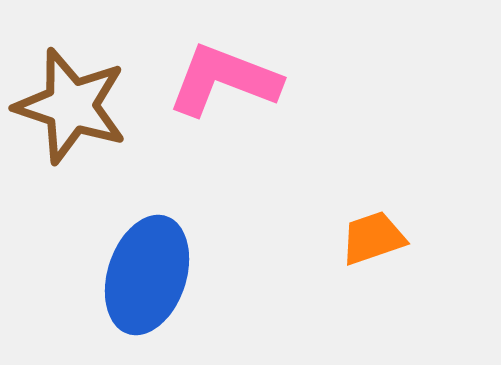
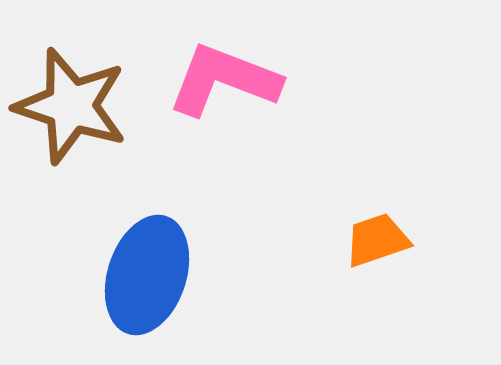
orange trapezoid: moved 4 px right, 2 px down
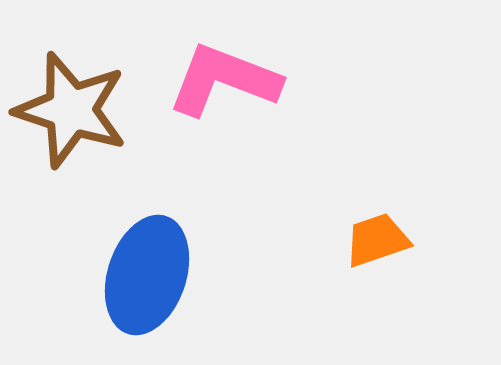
brown star: moved 4 px down
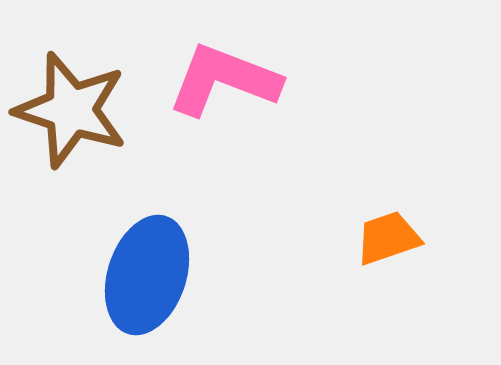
orange trapezoid: moved 11 px right, 2 px up
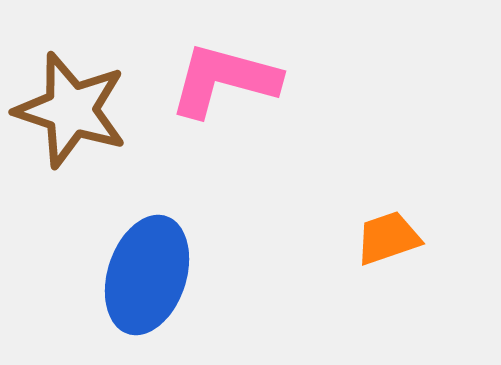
pink L-shape: rotated 6 degrees counterclockwise
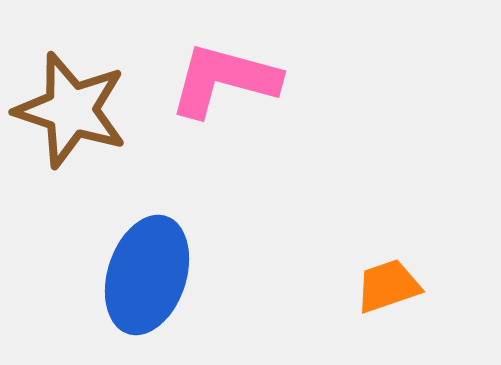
orange trapezoid: moved 48 px down
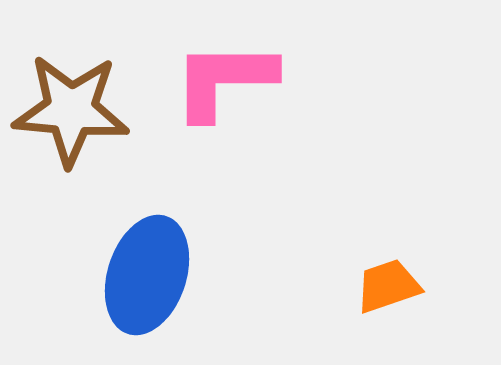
pink L-shape: rotated 15 degrees counterclockwise
brown star: rotated 13 degrees counterclockwise
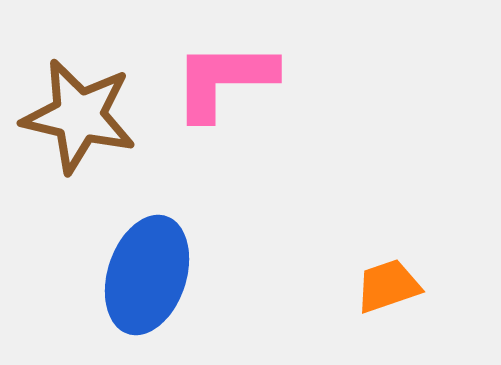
brown star: moved 8 px right, 6 px down; rotated 8 degrees clockwise
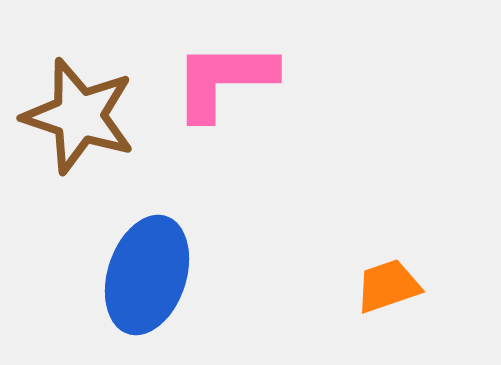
brown star: rotated 5 degrees clockwise
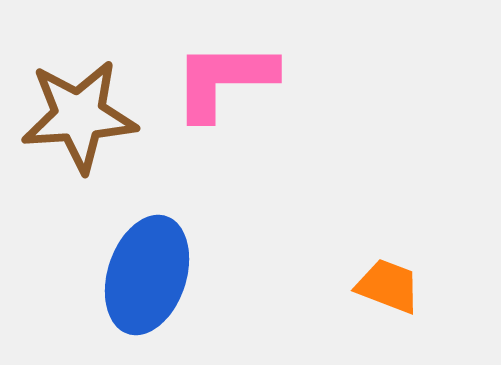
brown star: rotated 22 degrees counterclockwise
orange trapezoid: rotated 40 degrees clockwise
